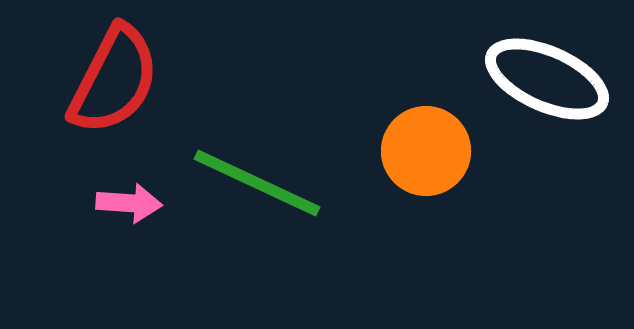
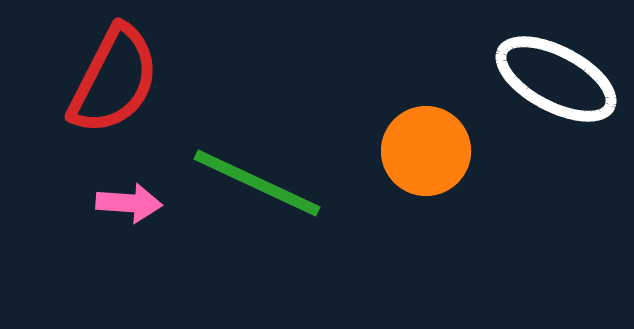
white ellipse: moved 9 px right; rotated 4 degrees clockwise
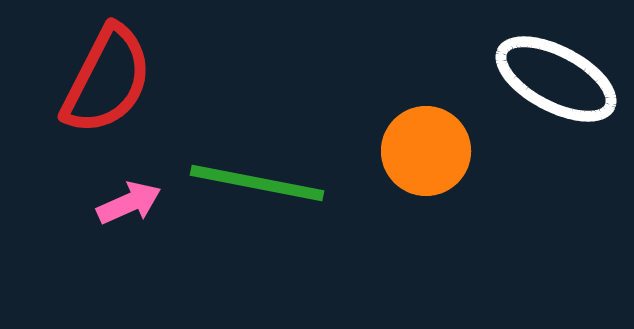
red semicircle: moved 7 px left
green line: rotated 14 degrees counterclockwise
pink arrow: rotated 28 degrees counterclockwise
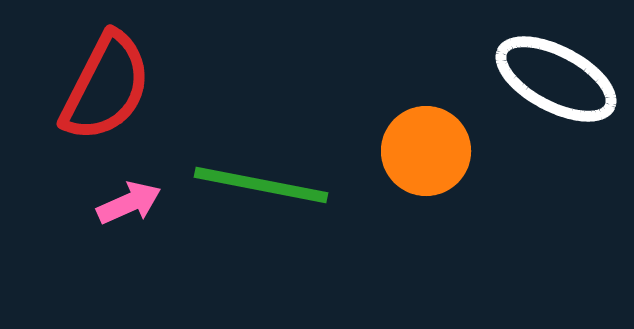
red semicircle: moved 1 px left, 7 px down
green line: moved 4 px right, 2 px down
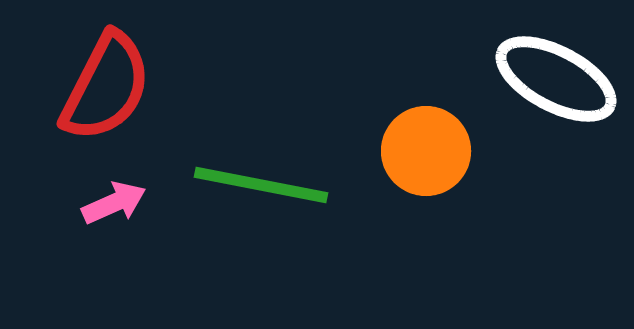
pink arrow: moved 15 px left
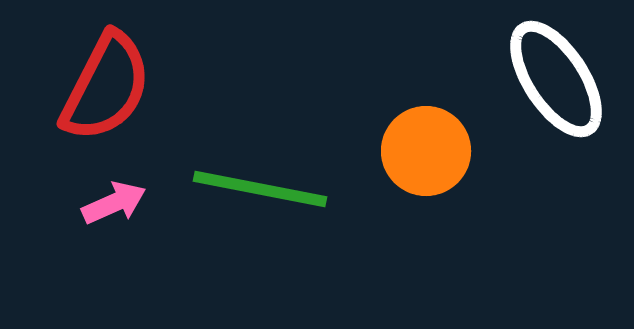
white ellipse: rotated 29 degrees clockwise
green line: moved 1 px left, 4 px down
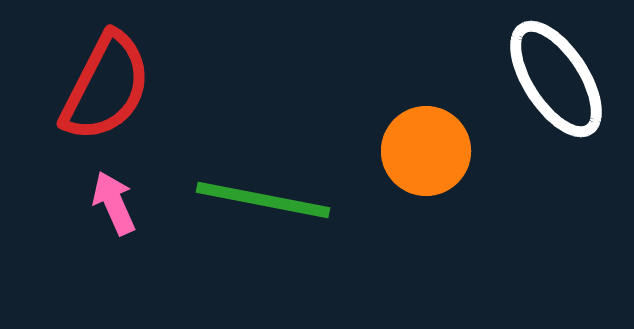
green line: moved 3 px right, 11 px down
pink arrow: rotated 90 degrees counterclockwise
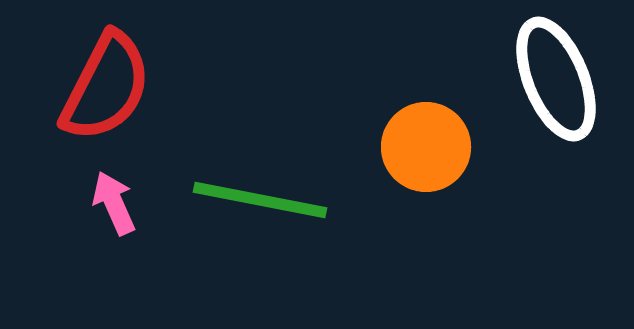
white ellipse: rotated 11 degrees clockwise
orange circle: moved 4 px up
green line: moved 3 px left
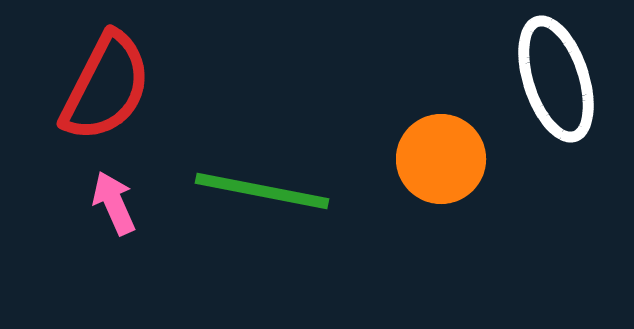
white ellipse: rotated 4 degrees clockwise
orange circle: moved 15 px right, 12 px down
green line: moved 2 px right, 9 px up
